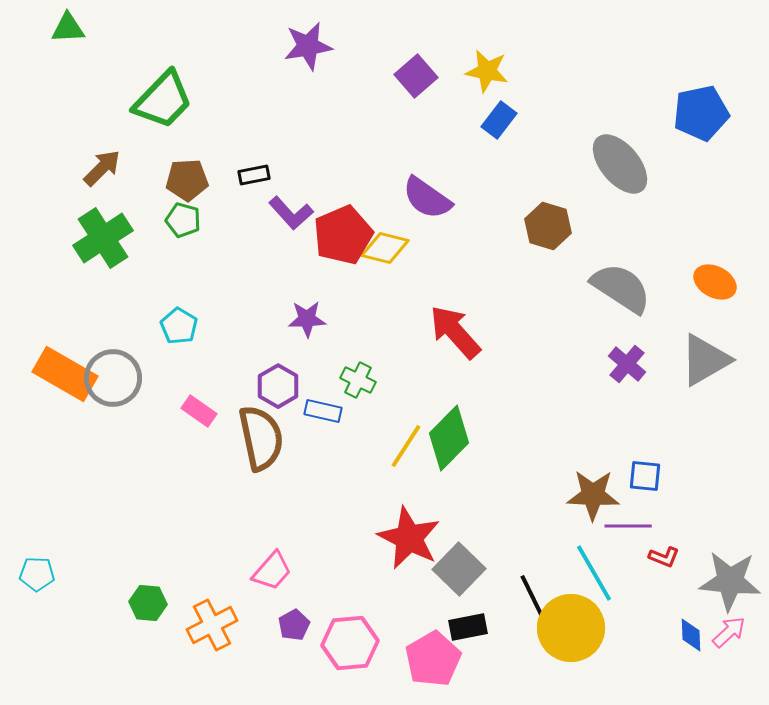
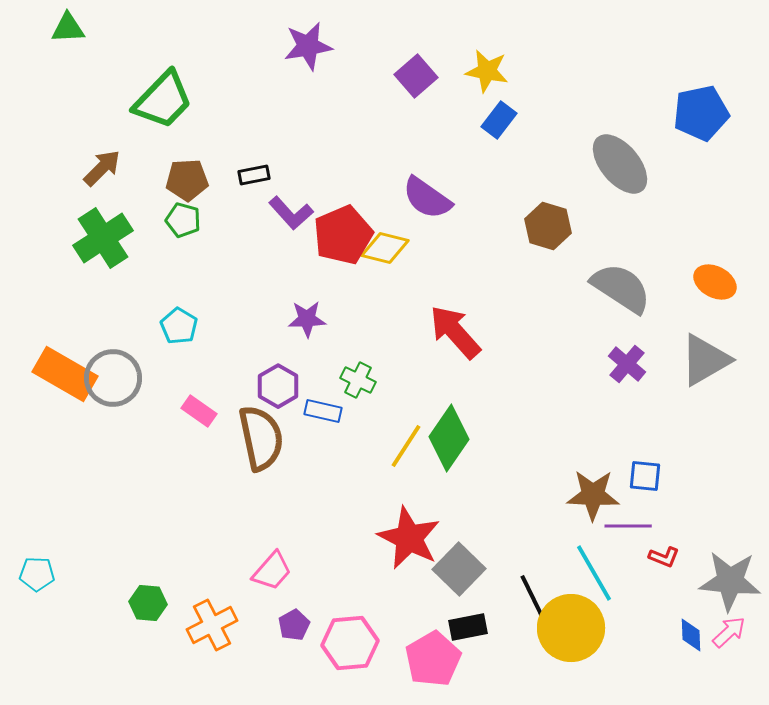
green diamond at (449, 438): rotated 10 degrees counterclockwise
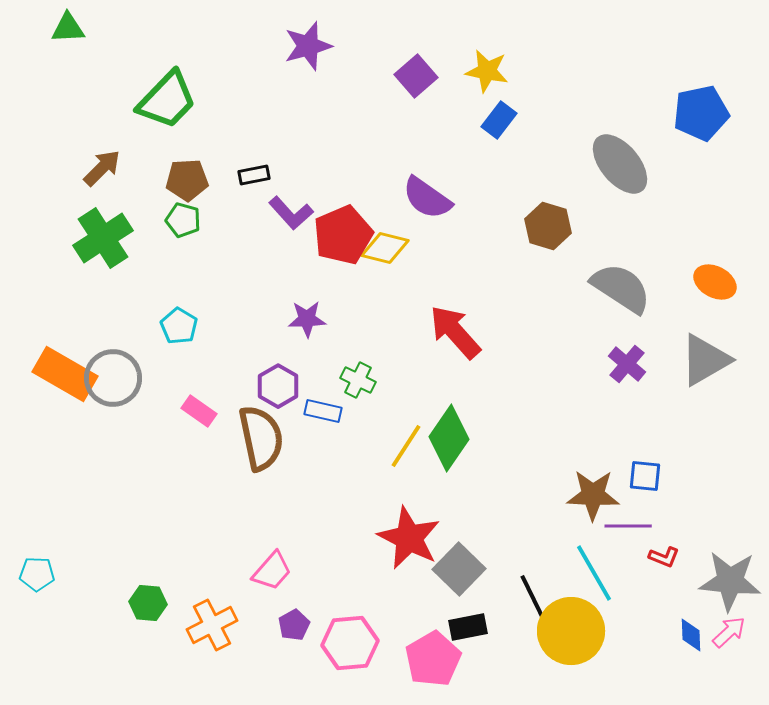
purple star at (308, 46): rotated 6 degrees counterclockwise
green trapezoid at (163, 100): moved 4 px right
yellow circle at (571, 628): moved 3 px down
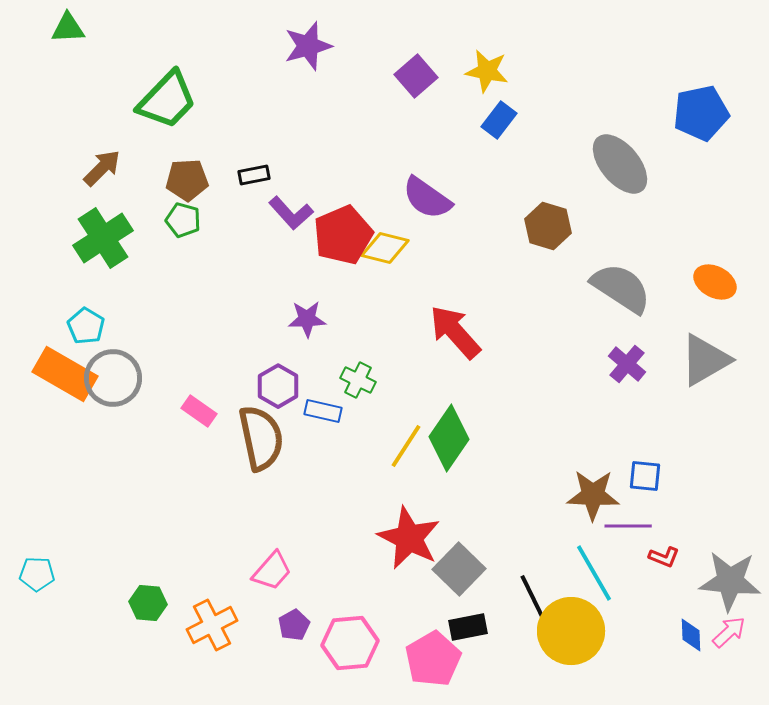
cyan pentagon at (179, 326): moved 93 px left
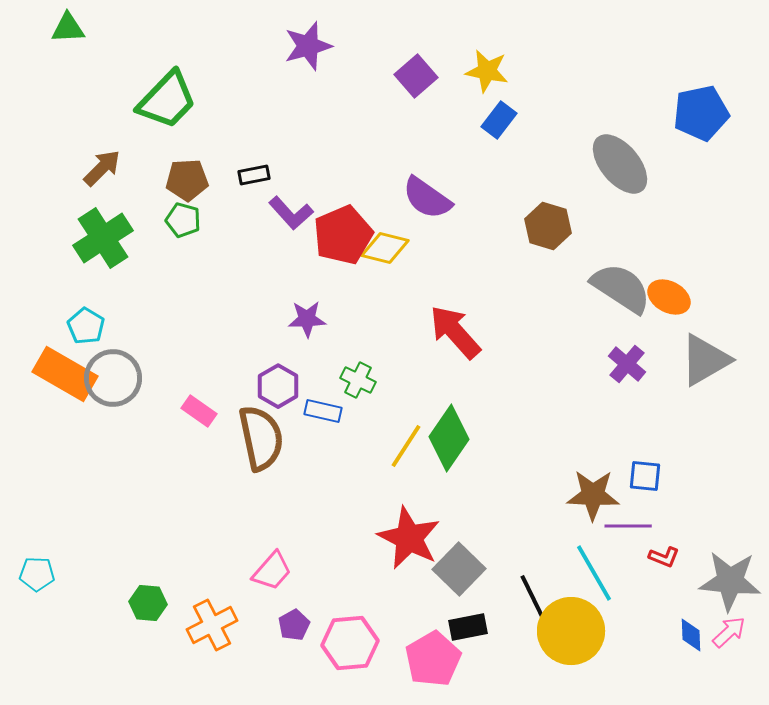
orange ellipse at (715, 282): moved 46 px left, 15 px down
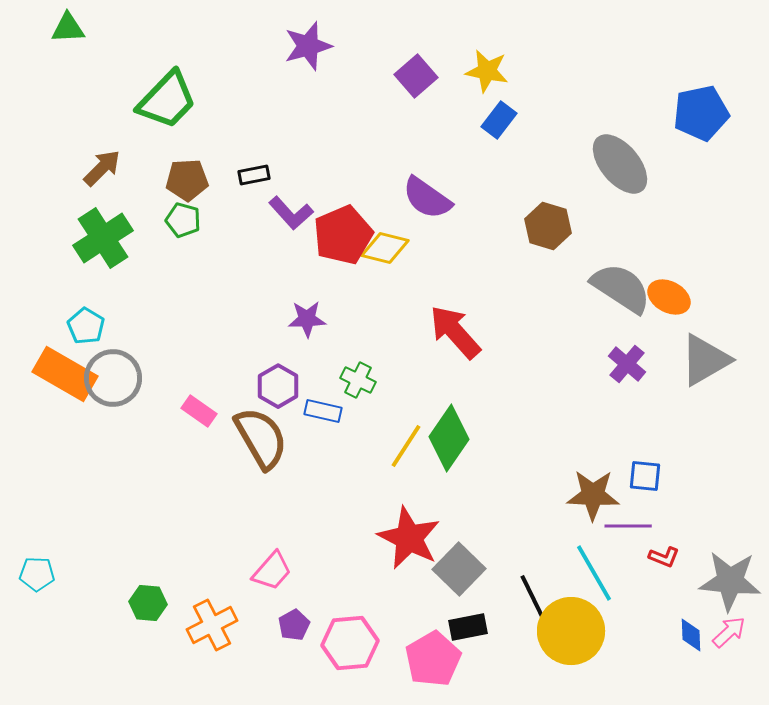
brown semicircle at (261, 438): rotated 18 degrees counterclockwise
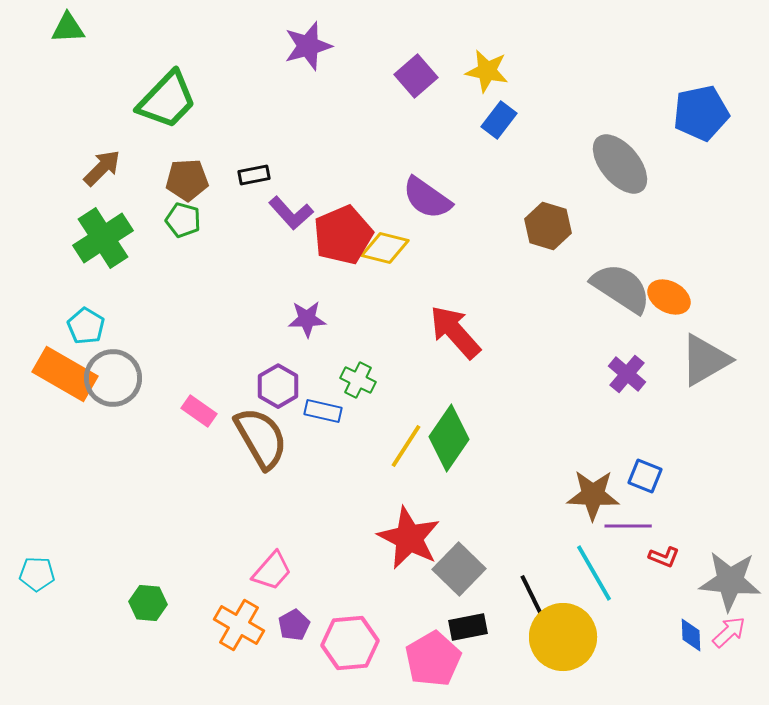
purple cross at (627, 364): moved 10 px down
blue square at (645, 476): rotated 16 degrees clockwise
orange cross at (212, 625): moved 27 px right; rotated 33 degrees counterclockwise
yellow circle at (571, 631): moved 8 px left, 6 px down
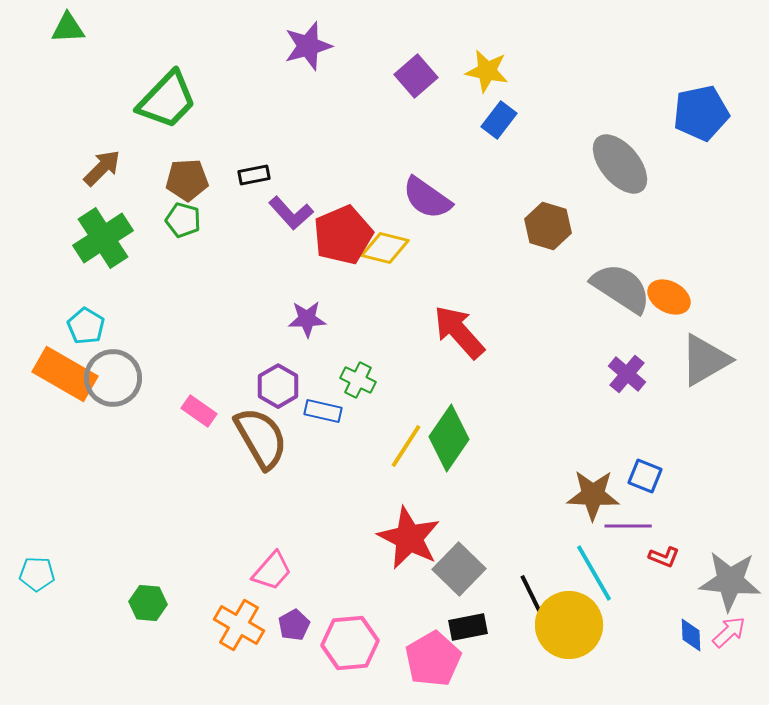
red arrow at (455, 332): moved 4 px right
yellow circle at (563, 637): moved 6 px right, 12 px up
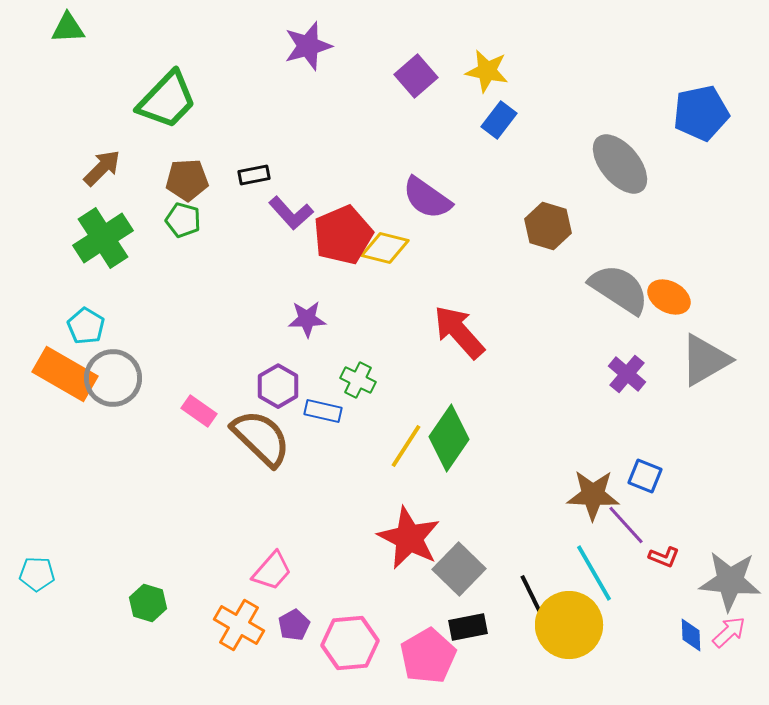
gray semicircle at (621, 288): moved 2 px left, 1 px down
brown semicircle at (261, 438): rotated 16 degrees counterclockwise
purple line at (628, 526): moved 2 px left, 1 px up; rotated 48 degrees clockwise
green hexagon at (148, 603): rotated 12 degrees clockwise
pink pentagon at (433, 659): moved 5 px left, 3 px up
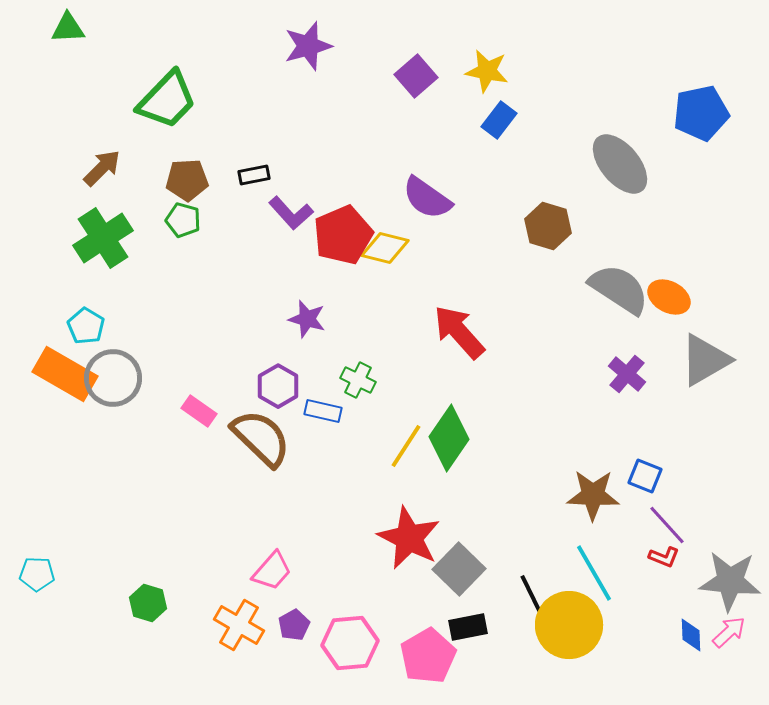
purple star at (307, 319): rotated 18 degrees clockwise
purple line at (626, 525): moved 41 px right
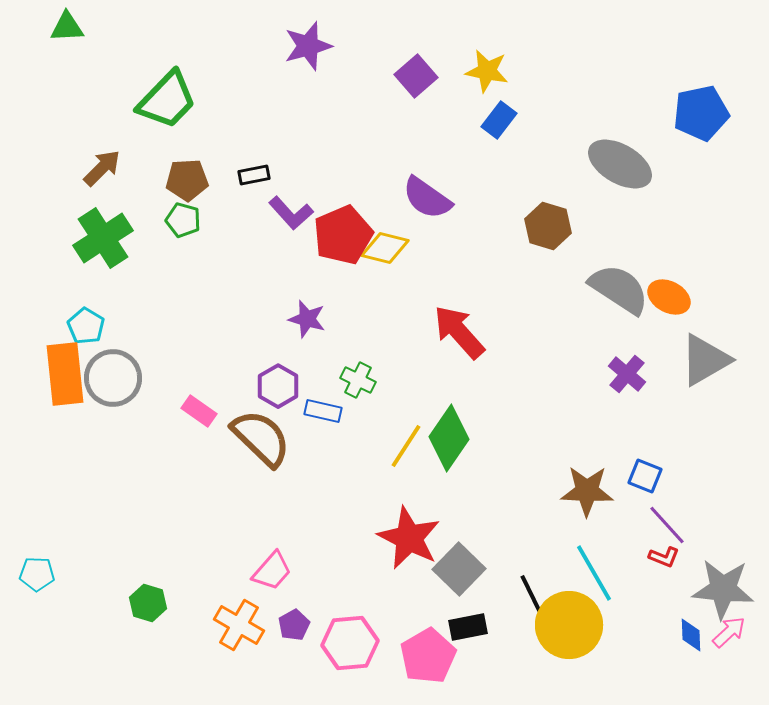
green triangle at (68, 28): moved 1 px left, 1 px up
gray ellipse at (620, 164): rotated 20 degrees counterclockwise
orange rectangle at (65, 374): rotated 54 degrees clockwise
brown star at (593, 495): moved 6 px left, 4 px up
gray star at (730, 581): moved 7 px left, 8 px down
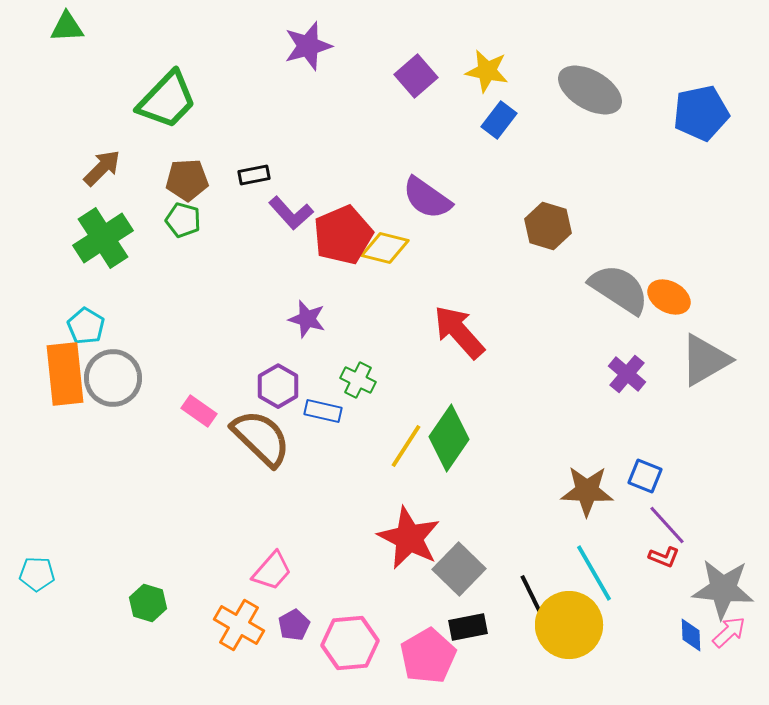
gray ellipse at (620, 164): moved 30 px left, 74 px up
